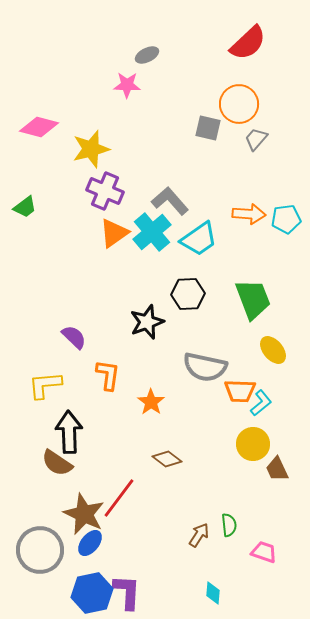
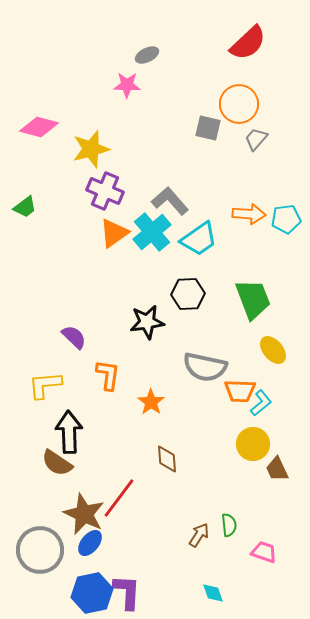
black star at (147, 322): rotated 12 degrees clockwise
brown diamond at (167, 459): rotated 48 degrees clockwise
cyan diamond at (213, 593): rotated 25 degrees counterclockwise
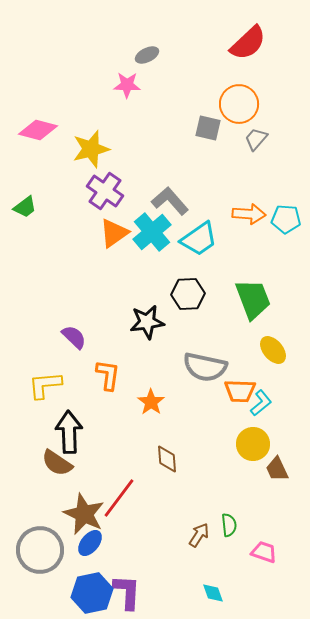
pink diamond at (39, 127): moved 1 px left, 3 px down
purple cross at (105, 191): rotated 12 degrees clockwise
cyan pentagon at (286, 219): rotated 12 degrees clockwise
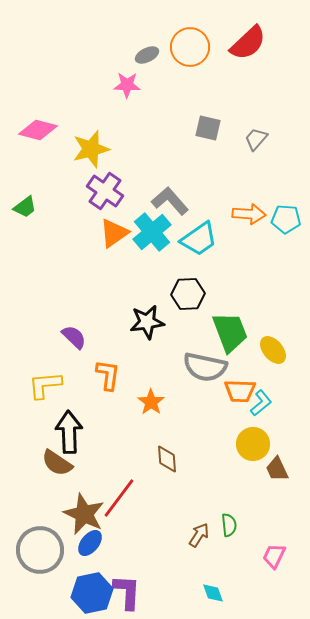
orange circle at (239, 104): moved 49 px left, 57 px up
green trapezoid at (253, 299): moved 23 px left, 33 px down
pink trapezoid at (264, 552): moved 10 px right, 4 px down; rotated 84 degrees counterclockwise
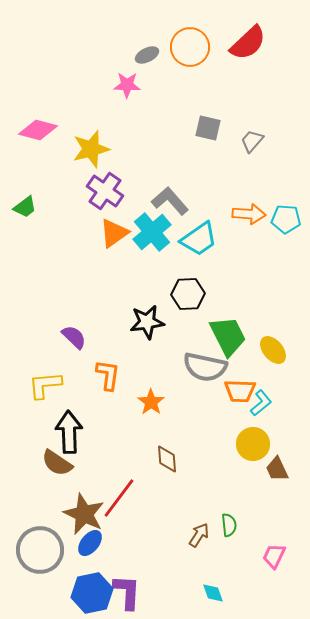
gray trapezoid at (256, 139): moved 4 px left, 2 px down
green trapezoid at (230, 332): moved 2 px left, 4 px down; rotated 6 degrees counterclockwise
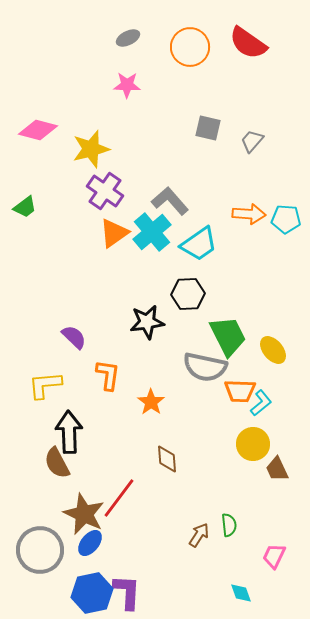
red semicircle at (248, 43): rotated 78 degrees clockwise
gray ellipse at (147, 55): moved 19 px left, 17 px up
cyan trapezoid at (199, 239): moved 5 px down
brown semicircle at (57, 463): rotated 28 degrees clockwise
cyan diamond at (213, 593): moved 28 px right
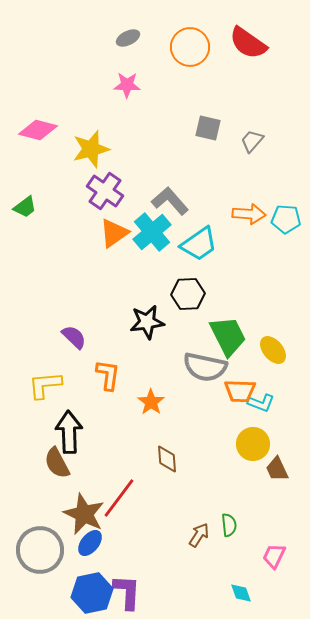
cyan L-shape at (261, 403): rotated 60 degrees clockwise
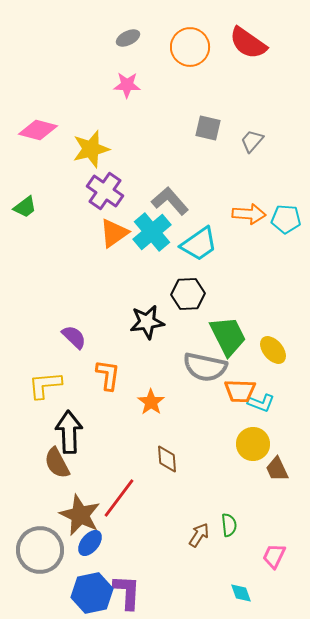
brown star at (84, 514): moved 4 px left, 1 px down
